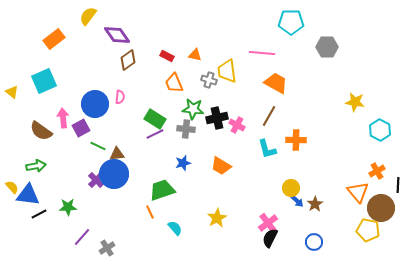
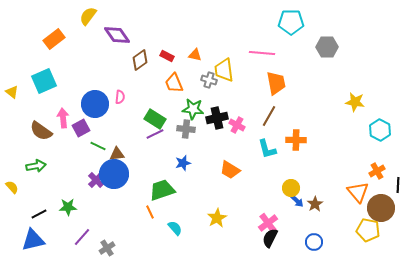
brown diamond at (128, 60): moved 12 px right
yellow trapezoid at (227, 71): moved 3 px left, 1 px up
orange trapezoid at (276, 83): rotated 50 degrees clockwise
orange trapezoid at (221, 166): moved 9 px right, 4 px down
blue triangle at (28, 195): moved 5 px right, 45 px down; rotated 20 degrees counterclockwise
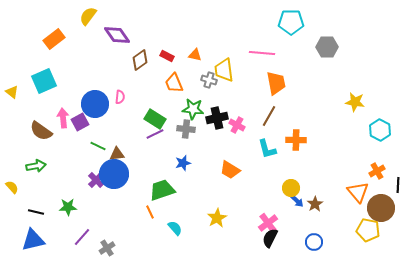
purple square at (81, 128): moved 1 px left, 6 px up
black line at (39, 214): moved 3 px left, 2 px up; rotated 42 degrees clockwise
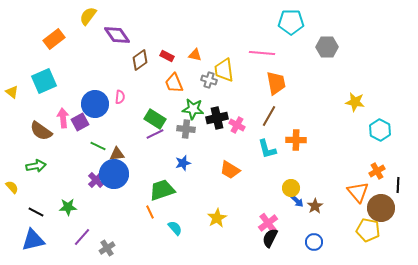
brown star at (315, 204): moved 2 px down
black line at (36, 212): rotated 14 degrees clockwise
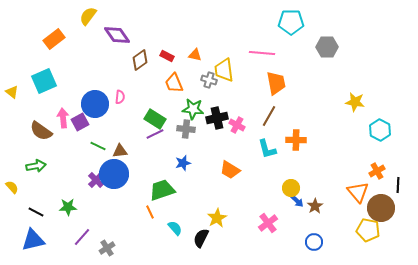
brown triangle at (117, 154): moved 3 px right, 3 px up
black semicircle at (270, 238): moved 69 px left
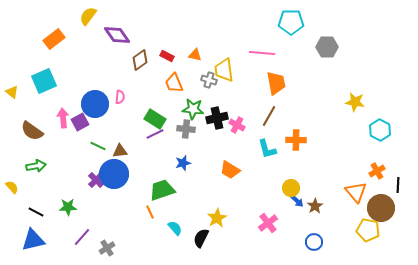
brown semicircle at (41, 131): moved 9 px left
orange triangle at (358, 192): moved 2 px left
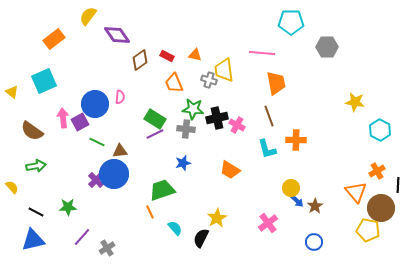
brown line at (269, 116): rotated 50 degrees counterclockwise
green line at (98, 146): moved 1 px left, 4 px up
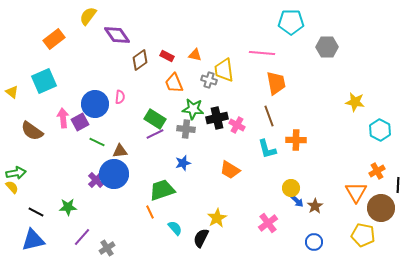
green arrow at (36, 166): moved 20 px left, 7 px down
orange triangle at (356, 192): rotated 10 degrees clockwise
yellow pentagon at (368, 230): moved 5 px left, 5 px down
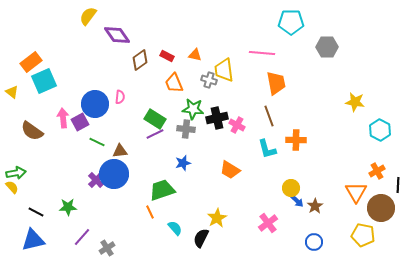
orange rectangle at (54, 39): moved 23 px left, 23 px down
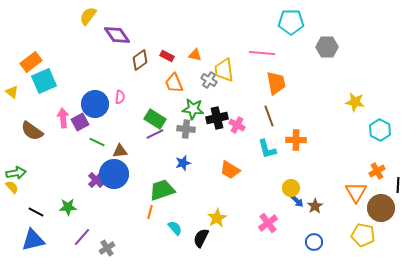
gray cross at (209, 80): rotated 14 degrees clockwise
orange line at (150, 212): rotated 40 degrees clockwise
